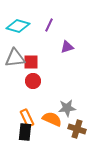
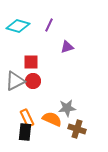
gray triangle: moved 23 px down; rotated 20 degrees counterclockwise
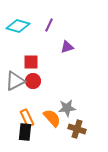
orange semicircle: moved 1 px up; rotated 24 degrees clockwise
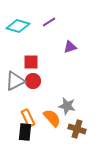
purple line: moved 3 px up; rotated 32 degrees clockwise
purple triangle: moved 3 px right
gray star: moved 2 px up; rotated 18 degrees clockwise
orange rectangle: moved 1 px right
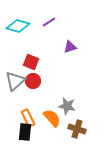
red square: rotated 21 degrees clockwise
gray triangle: rotated 15 degrees counterclockwise
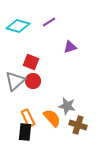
brown cross: moved 1 px right, 4 px up
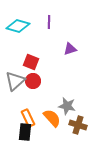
purple line: rotated 56 degrees counterclockwise
purple triangle: moved 2 px down
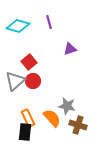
purple line: rotated 16 degrees counterclockwise
red square: moved 2 px left; rotated 28 degrees clockwise
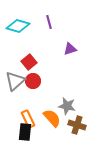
orange rectangle: moved 1 px down
brown cross: moved 1 px left
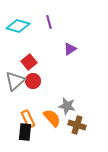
purple triangle: rotated 16 degrees counterclockwise
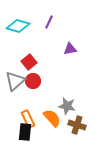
purple line: rotated 40 degrees clockwise
purple triangle: rotated 24 degrees clockwise
